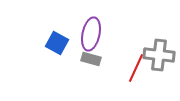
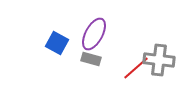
purple ellipse: moved 3 px right; rotated 16 degrees clockwise
gray cross: moved 5 px down
red line: rotated 24 degrees clockwise
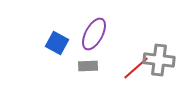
gray rectangle: moved 3 px left, 7 px down; rotated 18 degrees counterclockwise
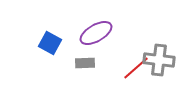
purple ellipse: moved 2 px right, 1 px up; rotated 32 degrees clockwise
blue square: moved 7 px left
gray rectangle: moved 3 px left, 3 px up
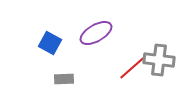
gray rectangle: moved 21 px left, 16 px down
red line: moved 4 px left
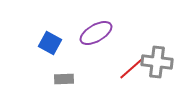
gray cross: moved 2 px left, 2 px down
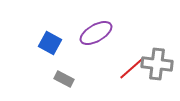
gray cross: moved 2 px down
gray rectangle: rotated 30 degrees clockwise
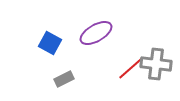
gray cross: moved 1 px left
red line: moved 1 px left
gray rectangle: rotated 54 degrees counterclockwise
